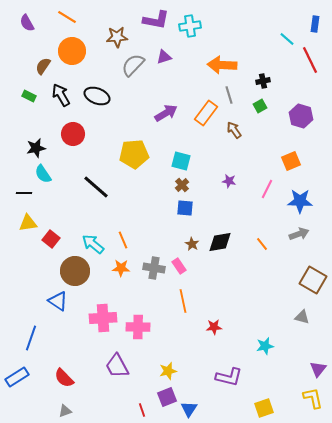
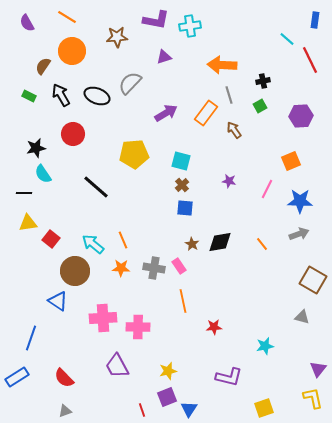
blue rectangle at (315, 24): moved 4 px up
gray semicircle at (133, 65): moved 3 px left, 18 px down
purple hexagon at (301, 116): rotated 20 degrees counterclockwise
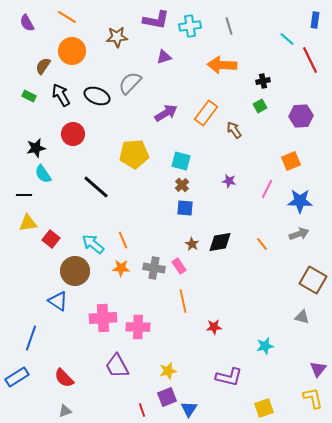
gray line at (229, 95): moved 69 px up
black line at (24, 193): moved 2 px down
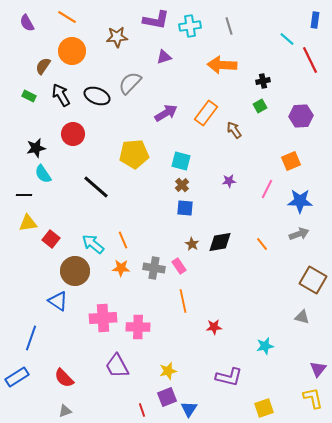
purple star at (229, 181): rotated 16 degrees counterclockwise
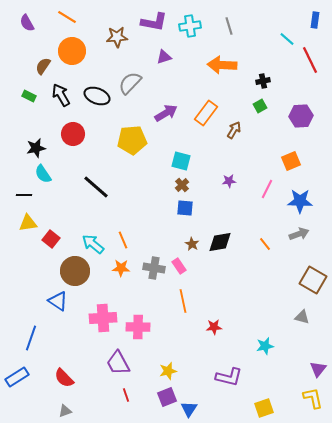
purple L-shape at (156, 20): moved 2 px left, 2 px down
brown arrow at (234, 130): rotated 66 degrees clockwise
yellow pentagon at (134, 154): moved 2 px left, 14 px up
orange line at (262, 244): moved 3 px right
purple trapezoid at (117, 366): moved 1 px right, 3 px up
red line at (142, 410): moved 16 px left, 15 px up
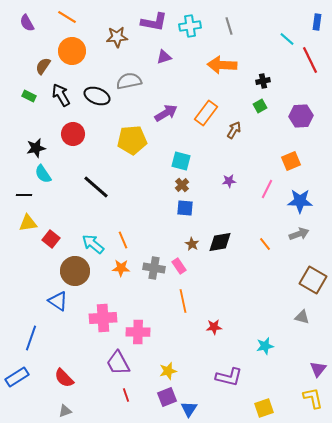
blue rectangle at (315, 20): moved 2 px right, 2 px down
gray semicircle at (130, 83): moved 1 px left, 2 px up; rotated 35 degrees clockwise
pink cross at (138, 327): moved 5 px down
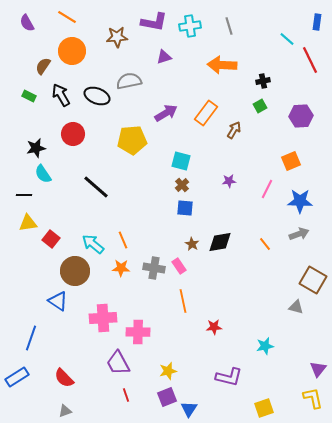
gray triangle at (302, 317): moved 6 px left, 10 px up
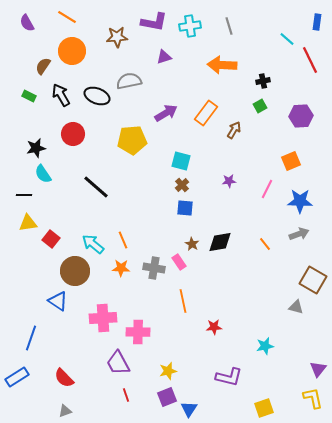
pink rectangle at (179, 266): moved 4 px up
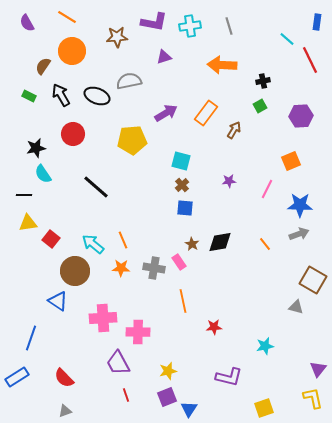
blue star at (300, 201): moved 4 px down
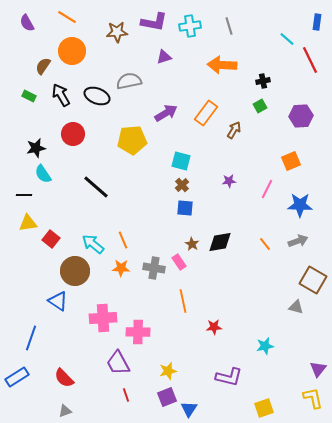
brown star at (117, 37): moved 5 px up
gray arrow at (299, 234): moved 1 px left, 7 px down
